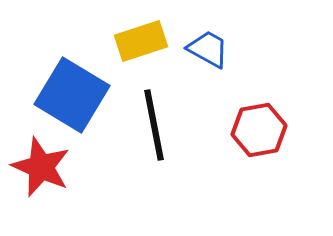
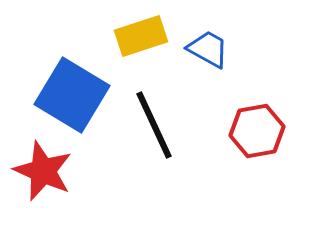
yellow rectangle: moved 5 px up
black line: rotated 14 degrees counterclockwise
red hexagon: moved 2 px left, 1 px down
red star: moved 2 px right, 4 px down
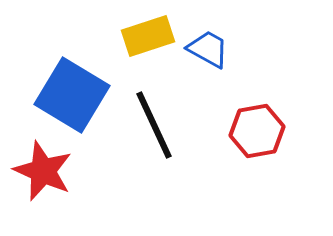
yellow rectangle: moved 7 px right
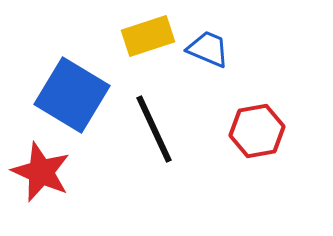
blue trapezoid: rotated 6 degrees counterclockwise
black line: moved 4 px down
red star: moved 2 px left, 1 px down
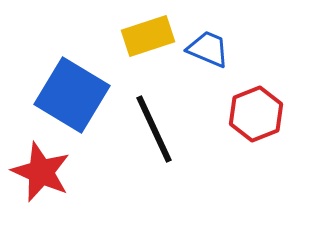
red hexagon: moved 1 px left, 17 px up; rotated 12 degrees counterclockwise
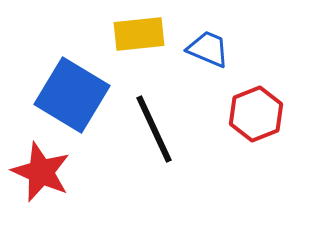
yellow rectangle: moved 9 px left, 2 px up; rotated 12 degrees clockwise
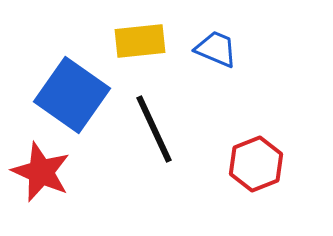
yellow rectangle: moved 1 px right, 7 px down
blue trapezoid: moved 8 px right
blue square: rotated 4 degrees clockwise
red hexagon: moved 50 px down
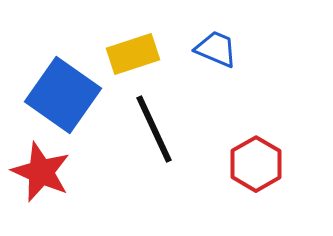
yellow rectangle: moved 7 px left, 13 px down; rotated 12 degrees counterclockwise
blue square: moved 9 px left
red hexagon: rotated 8 degrees counterclockwise
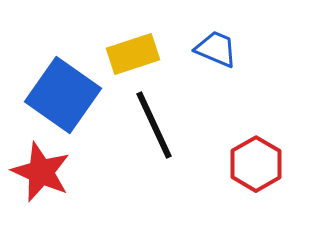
black line: moved 4 px up
